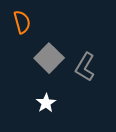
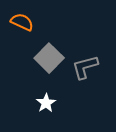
orange semicircle: rotated 50 degrees counterclockwise
gray L-shape: rotated 44 degrees clockwise
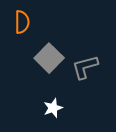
orange semicircle: rotated 65 degrees clockwise
white star: moved 7 px right, 5 px down; rotated 12 degrees clockwise
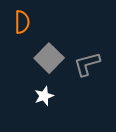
gray L-shape: moved 2 px right, 3 px up
white star: moved 9 px left, 12 px up
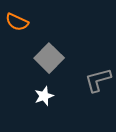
orange semicircle: moved 5 px left; rotated 115 degrees clockwise
gray L-shape: moved 11 px right, 16 px down
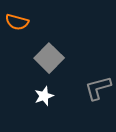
orange semicircle: rotated 10 degrees counterclockwise
gray L-shape: moved 8 px down
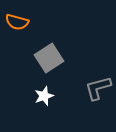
gray square: rotated 12 degrees clockwise
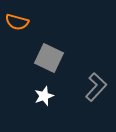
gray square: rotated 32 degrees counterclockwise
gray L-shape: moved 2 px left, 1 px up; rotated 148 degrees clockwise
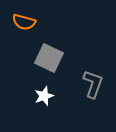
orange semicircle: moved 7 px right
gray L-shape: moved 3 px left, 3 px up; rotated 24 degrees counterclockwise
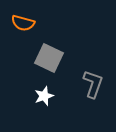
orange semicircle: moved 1 px left, 1 px down
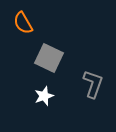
orange semicircle: rotated 45 degrees clockwise
